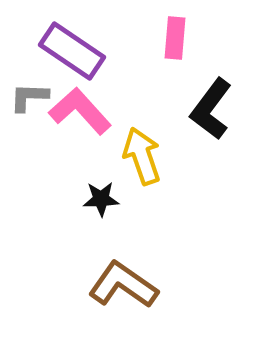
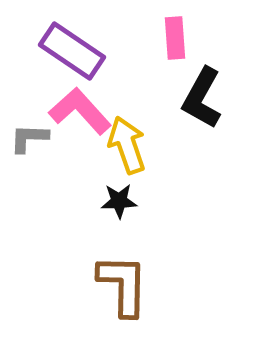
pink rectangle: rotated 9 degrees counterclockwise
gray L-shape: moved 41 px down
black L-shape: moved 9 px left, 11 px up; rotated 8 degrees counterclockwise
yellow arrow: moved 15 px left, 11 px up
black star: moved 18 px right, 2 px down
brown L-shape: rotated 56 degrees clockwise
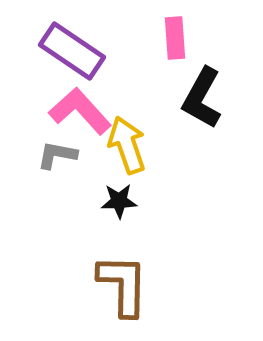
gray L-shape: moved 28 px right, 17 px down; rotated 9 degrees clockwise
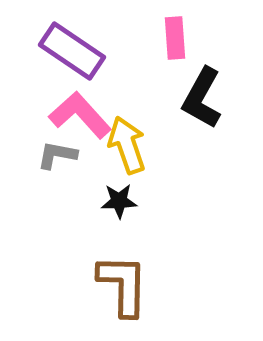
pink L-shape: moved 4 px down
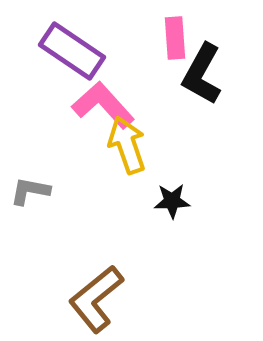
black L-shape: moved 24 px up
pink L-shape: moved 23 px right, 10 px up
gray L-shape: moved 27 px left, 36 px down
black star: moved 53 px right
brown L-shape: moved 27 px left, 14 px down; rotated 130 degrees counterclockwise
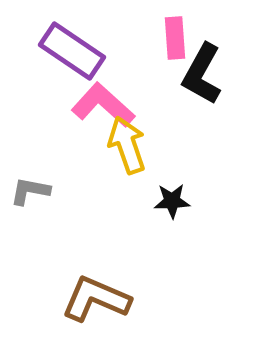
pink L-shape: rotated 6 degrees counterclockwise
brown L-shape: rotated 62 degrees clockwise
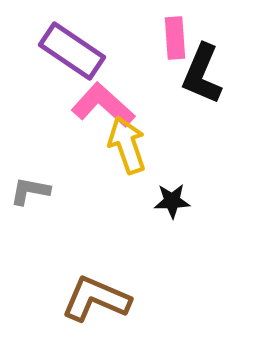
black L-shape: rotated 6 degrees counterclockwise
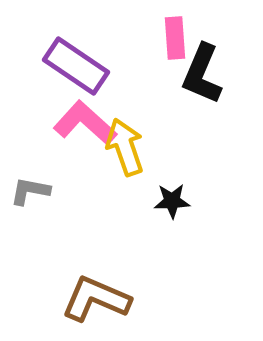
purple rectangle: moved 4 px right, 15 px down
pink L-shape: moved 18 px left, 18 px down
yellow arrow: moved 2 px left, 2 px down
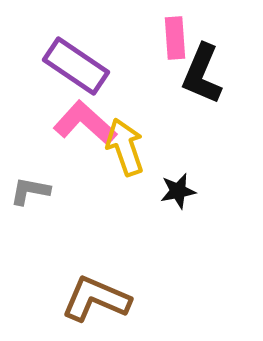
black star: moved 6 px right, 10 px up; rotated 9 degrees counterclockwise
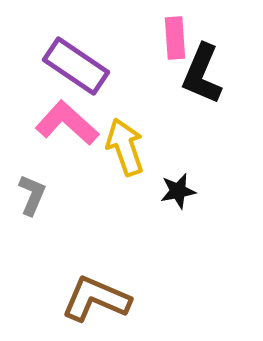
pink L-shape: moved 18 px left
gray L-shape: moved 2 px right, 4 px down; rotated 102 degrees clockwise
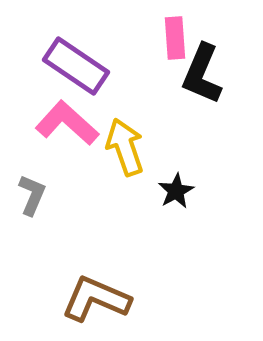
black star: moved 2 px left; rotated 18 degrees counterclockwise
